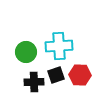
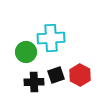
cyan cross: moved 8 px left, 8 px up
red hexagon: rotated 25 degrees clockwise
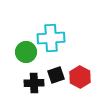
red hexagon: moved 2 px down
black cross: moved 1 px down
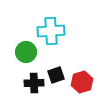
cyan cross: moved 7 px up
red hexagon: moved 2 px right, 5 px down; rotated 15 degrees clockwise
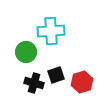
black cross: rotated 18 degrees clockwise
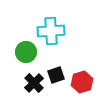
black cross: rotated 30 degrees clockwise
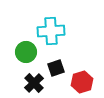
black square: moved 7 px up
